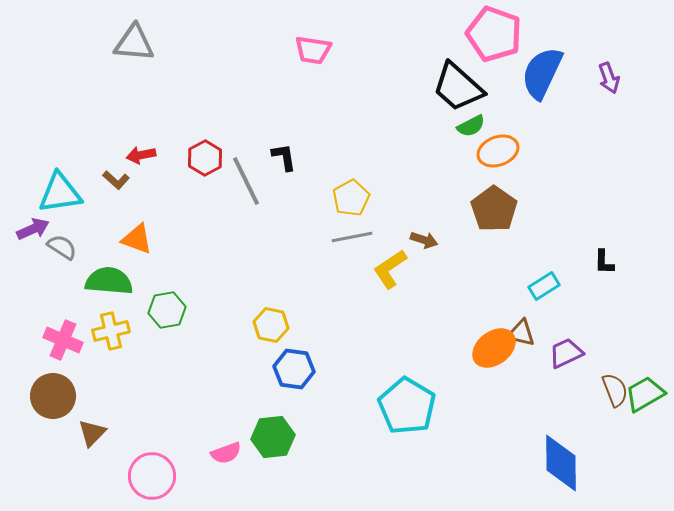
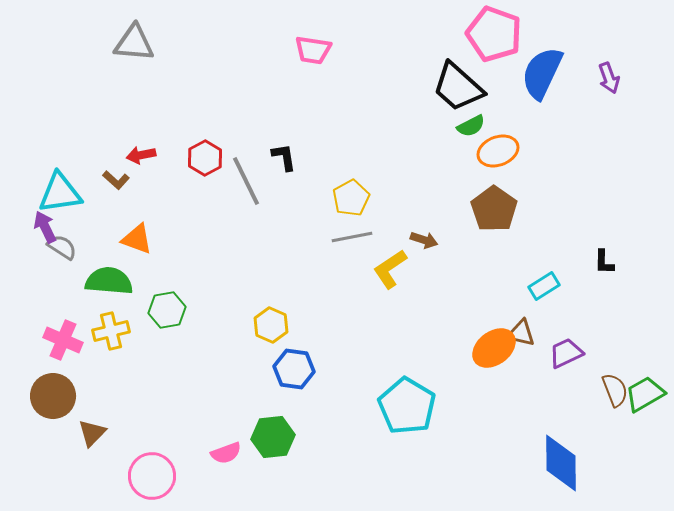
purple arrow at (33, 229): moved 12 px right, 2 px up; rotated 92 degrees counterclockwise
yellow hexagon at (271, 325): rotated 12 degrees clockwise
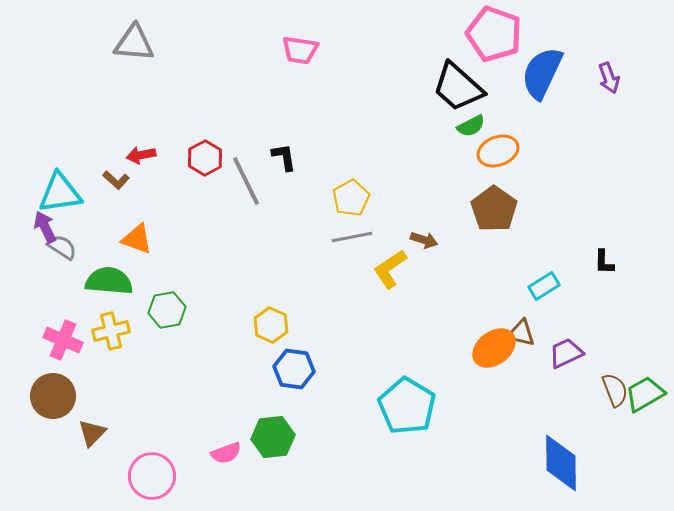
pink trapezoid at (313, 50): moved 13 px left
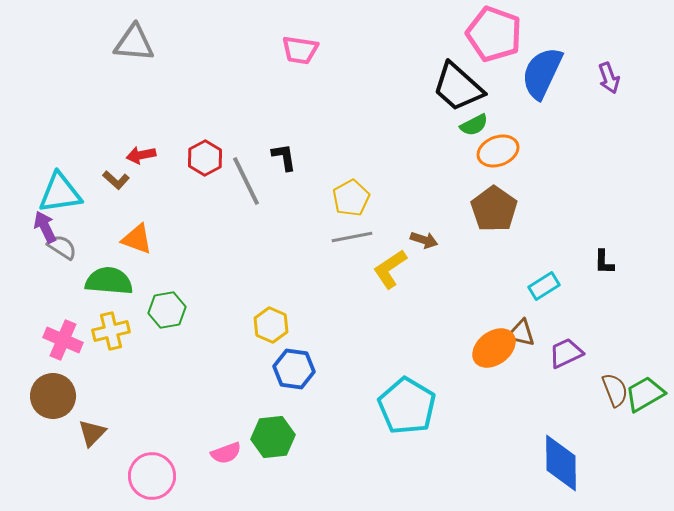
green semicircle at (471, 126): moved 3 px right, 1 px up
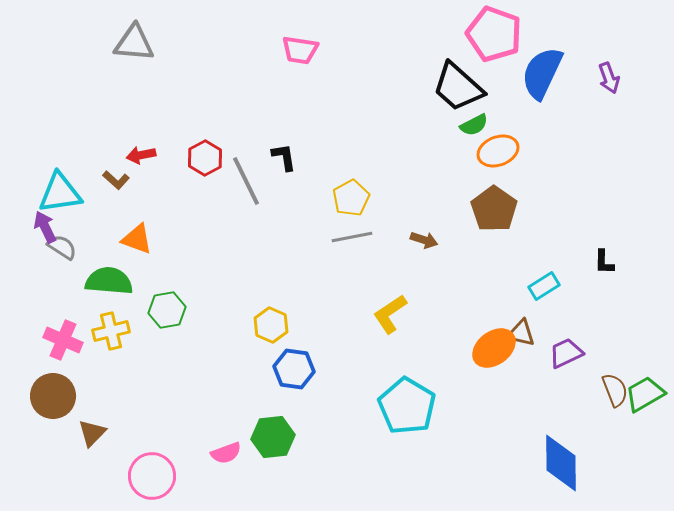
yellow L-shape at (390, 269): moved 45 px down
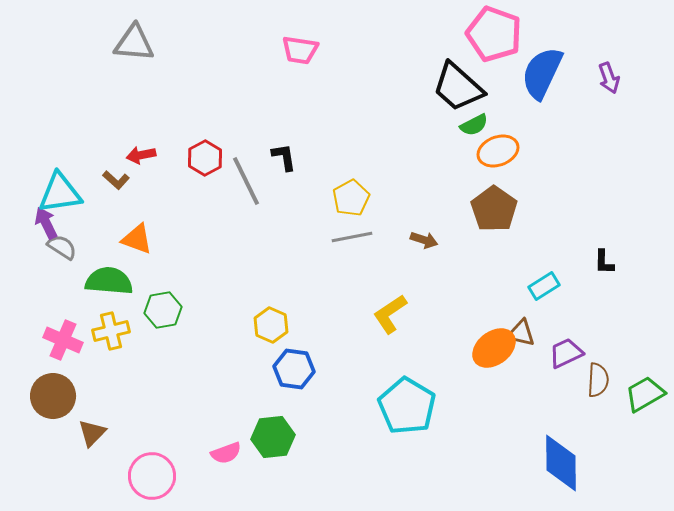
purple arrow at (45, 227): moved 1 px right, 4 px up
green hexagon at (167, 310): moved 4 px left
brown semicircle at (615, 390): moved 17 px left, 10 px up; rotated 24 degrees clockwise
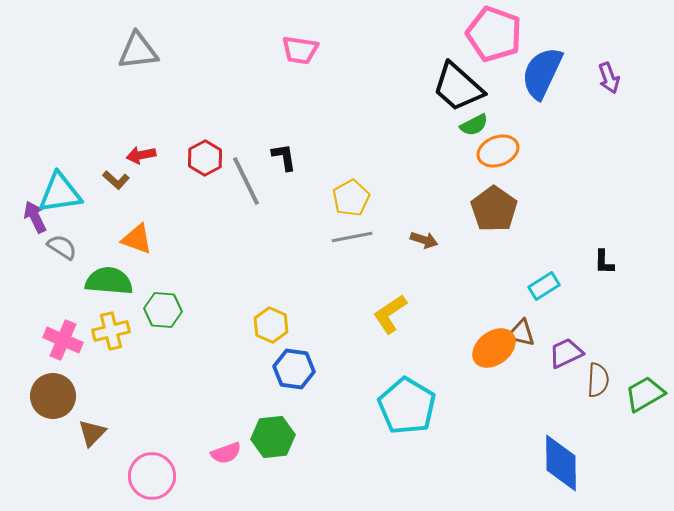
gray triangle at (134, 43): moved 4 px right, 8 px down; rotated 12 degrees counterclockwise
purple arrow at (46, 223): moved 11 px left, 6 px up
green hexagon at (163, 310): rotated 15 degrees clockwise
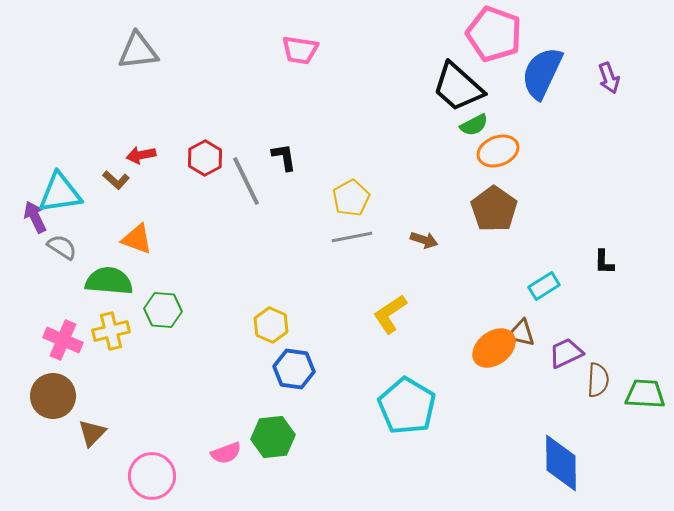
green trapezoid at (645, 394): rotated 33 degrees clockwise
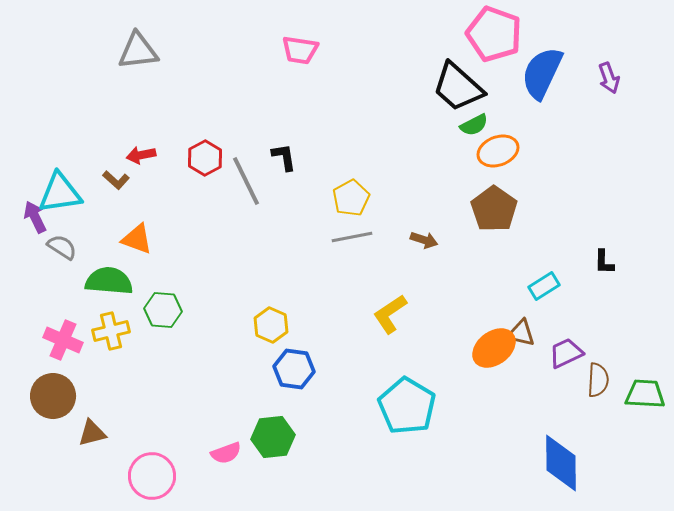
brown triangle at (92, 433): rotated 32 degrees clockwise
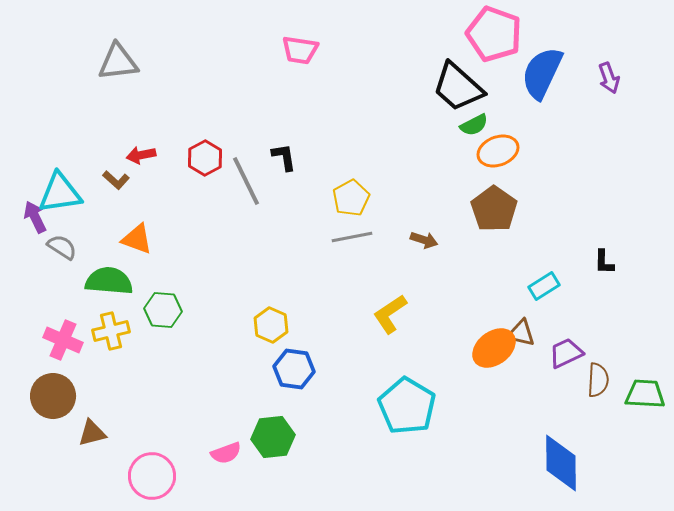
gray triangle at (138, 51): moved 20 px left, 11 px down
